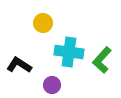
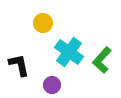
cyan cross: rotated 28 degrees clockwise
black L-shape: rotated 45 degrees clockwise
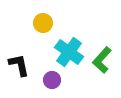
purple circle: moved 5 px up
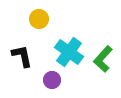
yellow circle: moved 4 px left, 4 px up
green L-shape: moved 1 px right, 1 px up
black L-shape: moved 3 px right, 9 px up
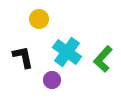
cyan cross: moved 2 px left
black L-shape: moved 1 px right, 1 px down
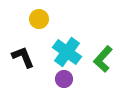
black L-shape: rotated 10 degrees counterclockwise
purple circle: moved 12 px right, 1 px up
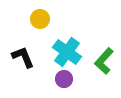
yellow circle: moved 1 px right
green L-shape: moved 1 px right, 2 px down
